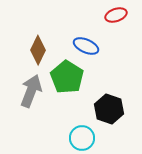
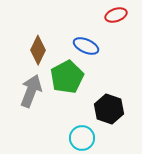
green pentagon: rotated 12 degrees clockwise
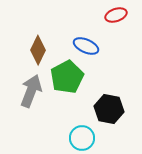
black hexagon: rotated 8 degrees counterclockwise
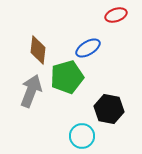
blue ellipse: moved 2 px right, 2 px down; rotated 55 degrees counterclockwise
brown diamond: rotated 20 degrees counterclockwise
green pentagon: rotated 12 degrees clockwise
cyan circle: moved 2 px up
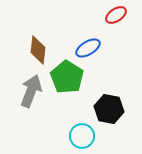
red ellipse: rotated 15 degrees counterclockwise
green pentagon: rotated 24 degrees counterclockwise
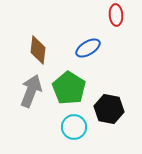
red ellipse: rotated 60 degrees counterclockwise
green pentagon: moved 2 px right, 11 px down
cyan circle: moved 8 px left, 9 px up
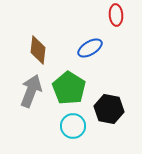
blue ellipse: moved 2 px right
cyan circle: moved 1 px left, 1 px up
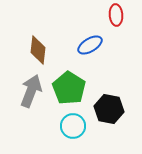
blue ellipse: moved 3 px up
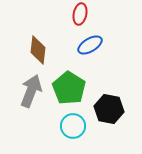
red ellipse: moved 36 px left, 1 px up; rotated 15 degrees clockwise
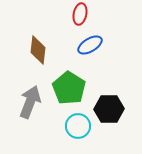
gray arrow: moved 1 px left, 11 px down
black hexagon: rotated 12 degrees counterclockwise
cyan circle: moved 5 px right
